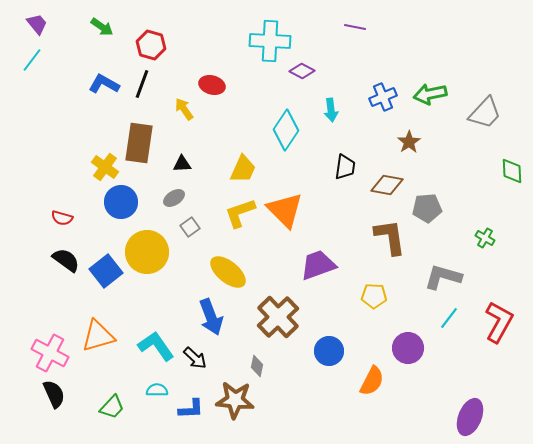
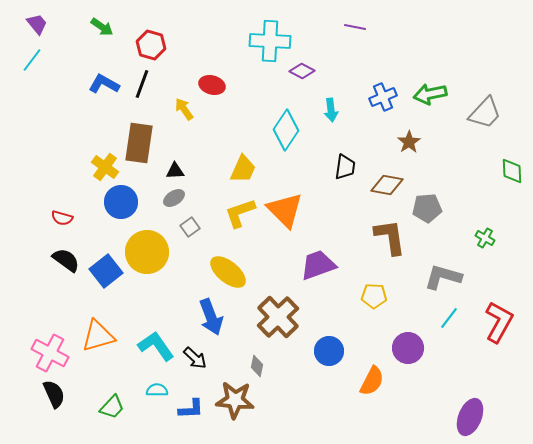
black triangle at (182, 164): moved 7 px left, 7 px down
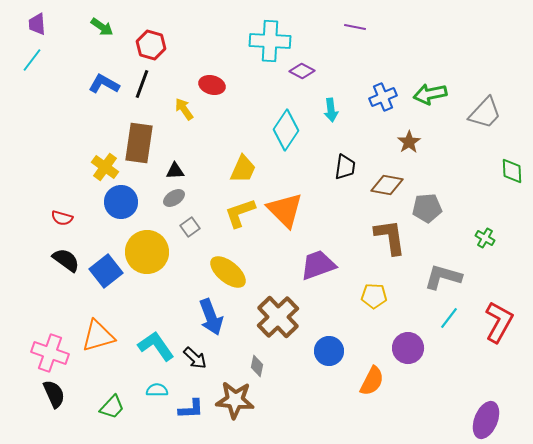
purple trapezoid at (37, 24): rotated 145 degrees counterclockwise
pink cross at (50, 353): rotated 9 degrees counterclockwise
purple ellipse at (470, 417): moved 16 px right, 3 px down
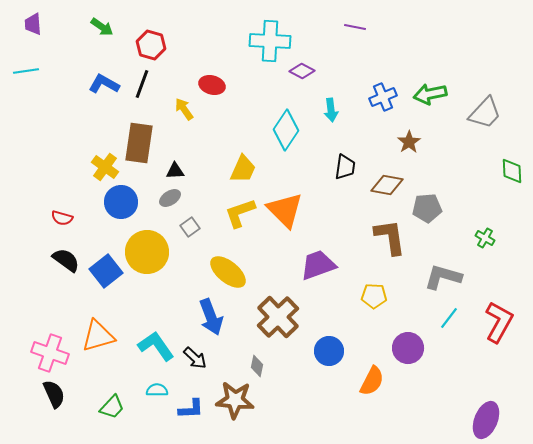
purple trapezoid at (37, 24): moved 4 px left
cyan line at (32, 60): moved 6 px left, 11 px down; rotated 45 degrees clockwise
gray ellipse at (174, 198): moved 4 px left
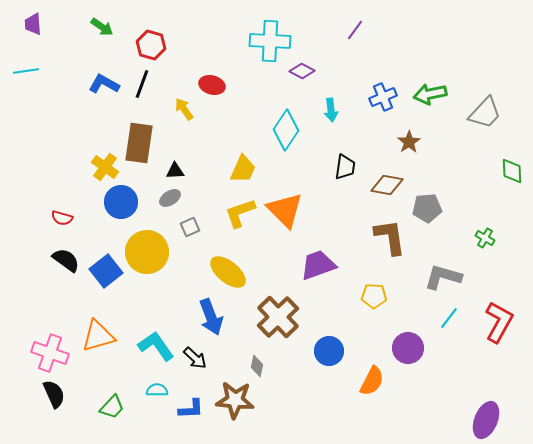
purple line at (355, 27): moved 3 px down; rotated 65 degrees counterclockwise
gray square at (190, 227): rotated 12 degrees clockwise
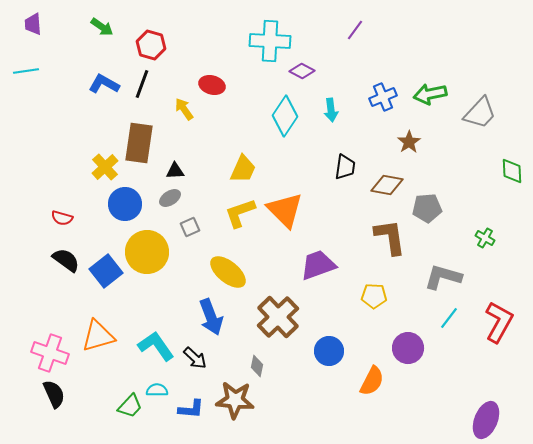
gray trapezoid at (485, 113): moved 5 px left
cyan diamond at (286, 130): moved 1 px left, 14 px up
yellow cross at (105, 167): rotated 12 degrees clockwise
blue circle at (121, 202): moved 4 px right, 2 px down
green trapezoid at (112, 407): moved 18 px right, 1 px up
blue L-shape at (191, 409): rotated 8 degrees clockwise
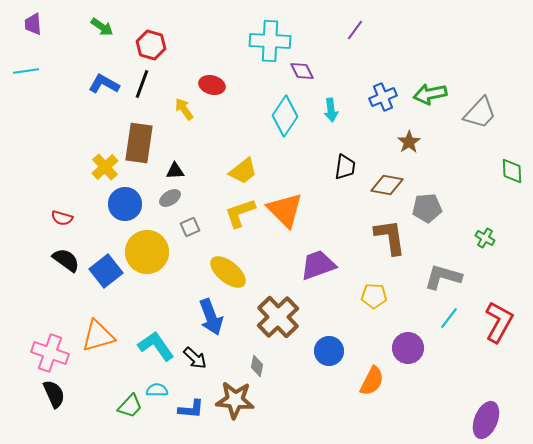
purple diamond at (302, 71): rotated 35 degrees clockwise
yellow trapezoid at (243, 169): moved 2 px down; rotated 28 degrees clockwise
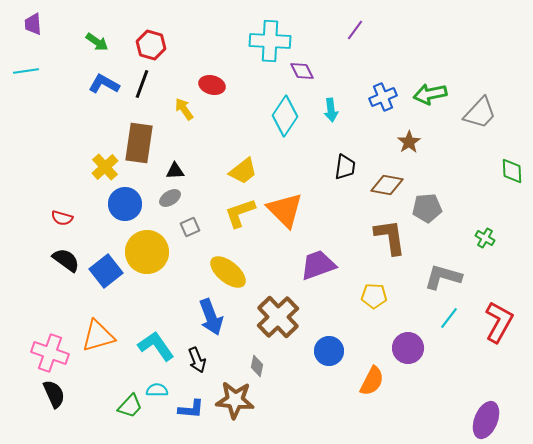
green arrow at (102, 27): moved 5 px left, 15 px down
black arrow at (195, 358): moved 2 px right, 2 px down; rotated 25 degrees clockwise
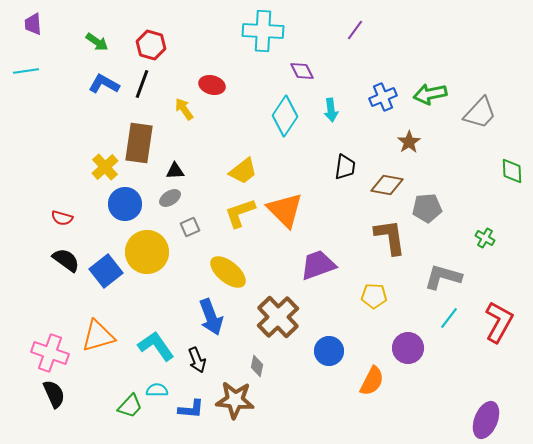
cyan cross at (270, 41): moved 7 px left, 10 px up
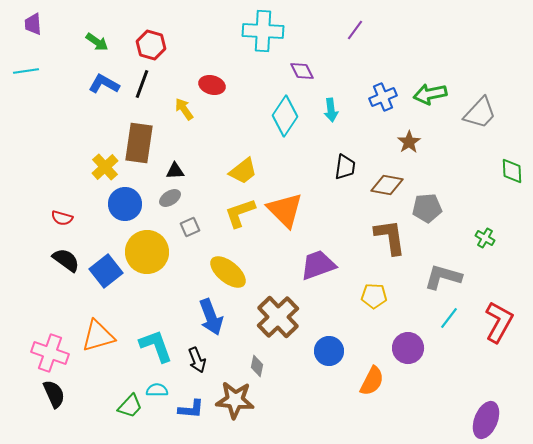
cyan L-shape at (156, 346): rotated 15 degrees clockwise
